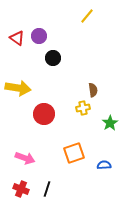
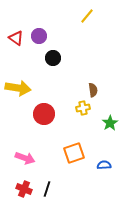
red triangle: moved 1 px left
red cross: moved 3 px right
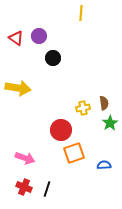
yellow line: moved 6 px left, 3 px up; rotated 35 degrees counterclockwise
brown semicircle: moved 11 px right, 13 px down
red circle: moved 17 px right, 16 px down
red cross: moved 2 px up
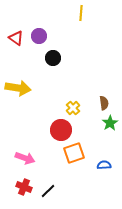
yellow cross: moved 10 px left; rotated 32 degrees counterclockwise
black line: moved 1 px right, 2 px down; rotated 28 degrees clockwise
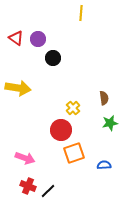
purple circle: moved 1 px left, 3 px down
brown semicircle: moved 5 px up
green star: rotated 21 degrees clockwise
red cross: moved 4 px right, 1 px up
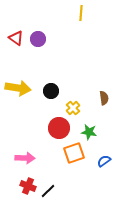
black circle: moved 2 px left, 33 px down
green star: moved 21 px left, 9 px down; rotated 21 degrees clockwise
red circle: moved 2 px left, 2 px up
pink arrow: rotated 18 degrees counterclockwise
blue semicircle: moved 4 px up; rotated 32 degrees counterclockwise
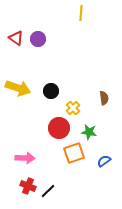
yellow arrow: rotated 10 degrees clockwise
